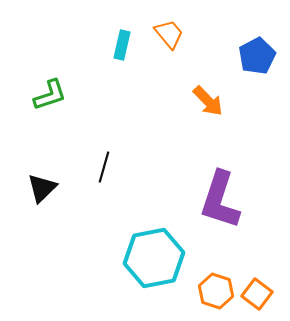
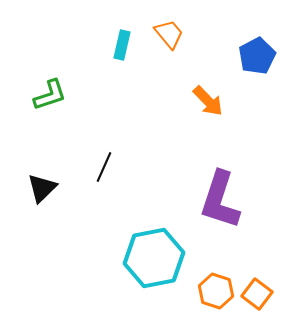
black line: rotated 8 degrees clockwise
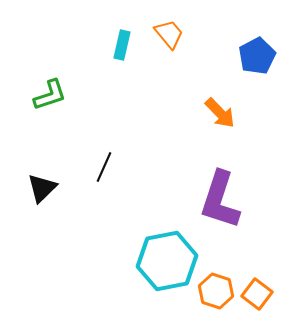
orange arrow: moved 12 px right, 12 px down
cyan hexagon: moved 13 px right, 3 px down
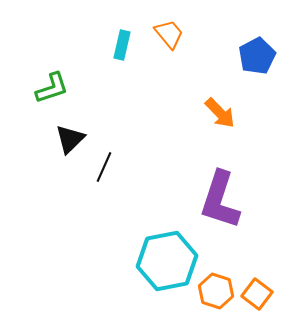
green L-shape: moved 2 px right, 7 px up
black triangle: moved 28 px right, 49 px up
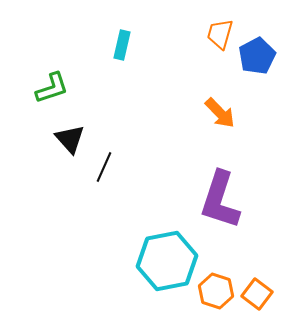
orange trapezoid: moved 51 px right; rotated 124 degrees counterclockwise
black triangle: rotated 28 degrees counterclockwise
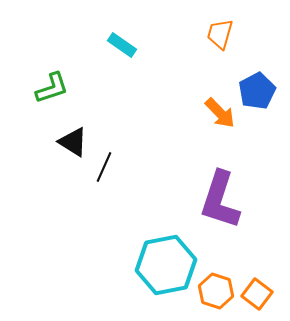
cyan rectangle: rotated 68 degrees counterclockwise
blue pentagon: moved 35 px down
black triangle: moved 3 px right, 3 px down; rotated 16 degrees counterclockwise
cyan hexagon: moved 1 px left, 4 px down
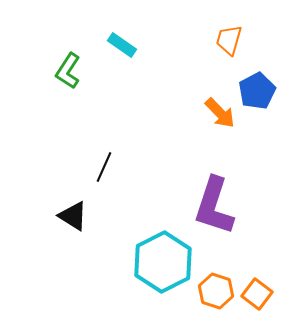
orange trapezoid: moved 9 px right, 6 px down
green L-shape: moved 16 px right, 17 px up; rotated 141 degrees clockwise
black triangle: moved 74 px down
purple L-shape: moved 6 px left, 6 px down
cyan hexagon: moved 3 px left, 3 px up; rotated 16 degrees counterclockwise
